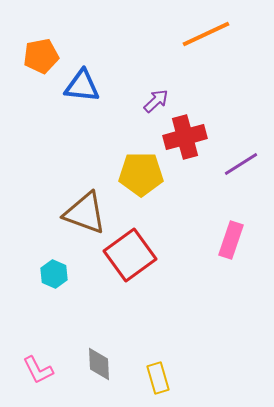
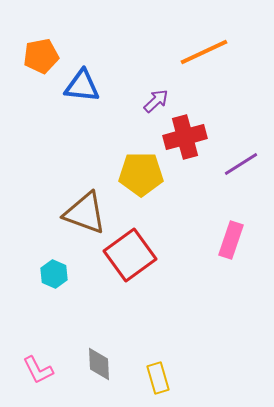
orange line: moved 2 px left, 18 px down
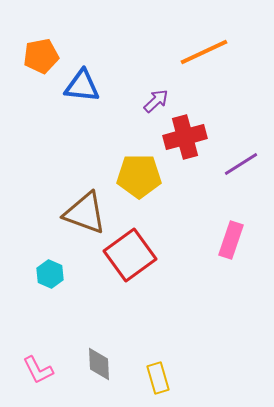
yellow pentagon: moved 2 px left, 2 px down
cyan hexagon: moved 4 px left
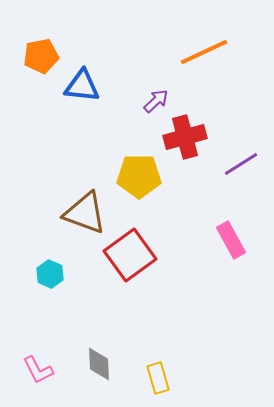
pink rectangle: rotated 48 degrees counterclockwise
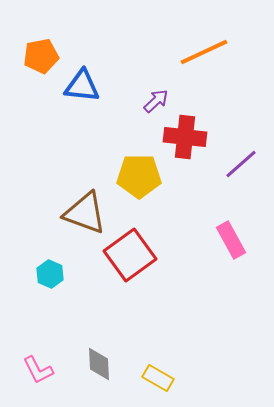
red cross: rotated 21 degrees clockwise
purple line: rotated 9 degrees counterclockwise
yellow rectangle: rotated 44 degrees counterclockwise
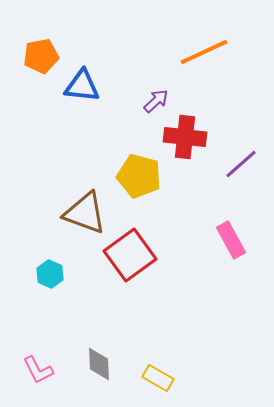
yellow pentagon: rotated 15 degrees clockwise
